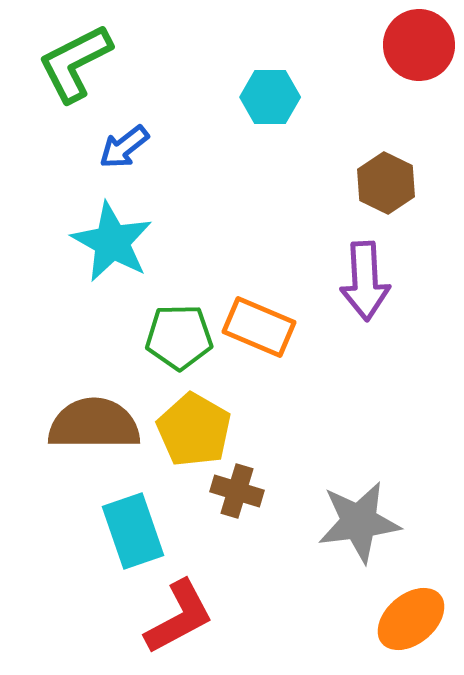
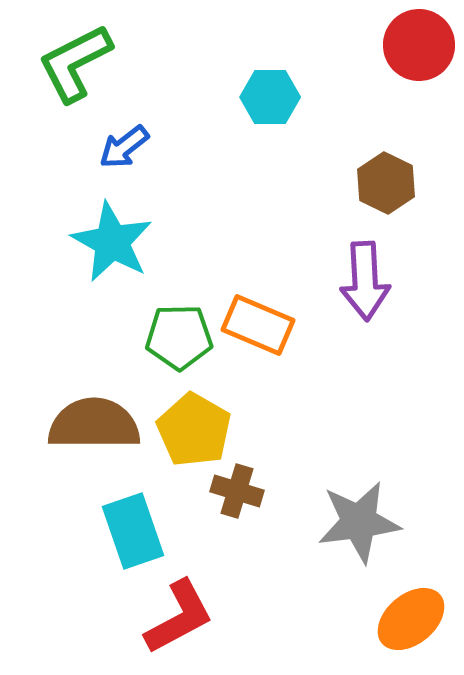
orange rectangle: moved 1 px left, 2 px up
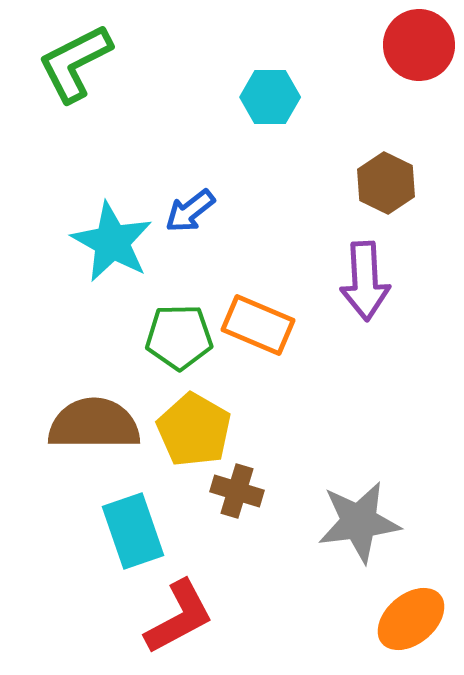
blue arrow: moved 66 px right, 64 px down
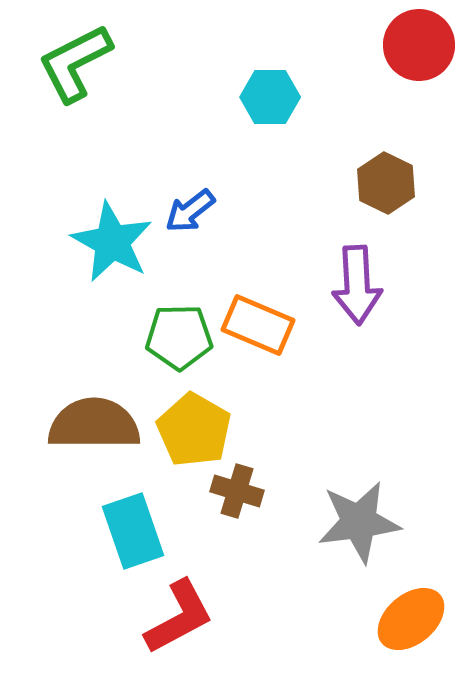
purple arrow: moved 8 px left, 4 px down
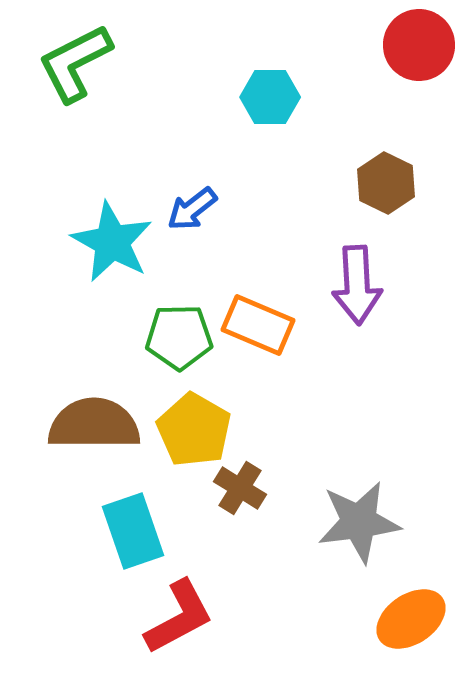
blue arrow: moved 2 px right, 2 px up
brown cross: moved 3 px right, 3 px up; rotated 15 degrees clockwise
orange ellipse: rotated 6 degrees clockwise
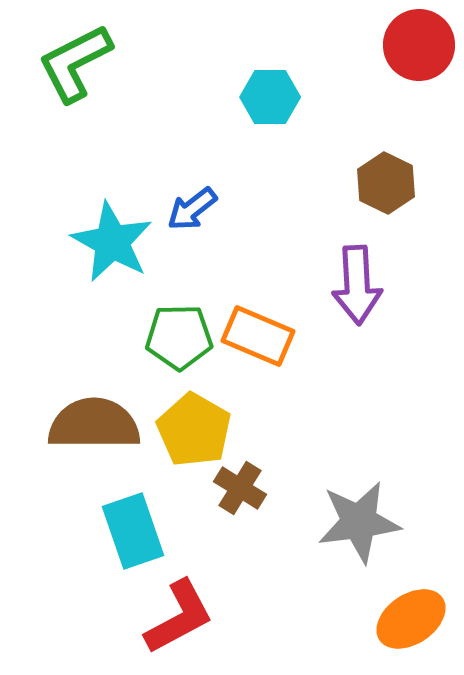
orange rectangle: moved 11 px down
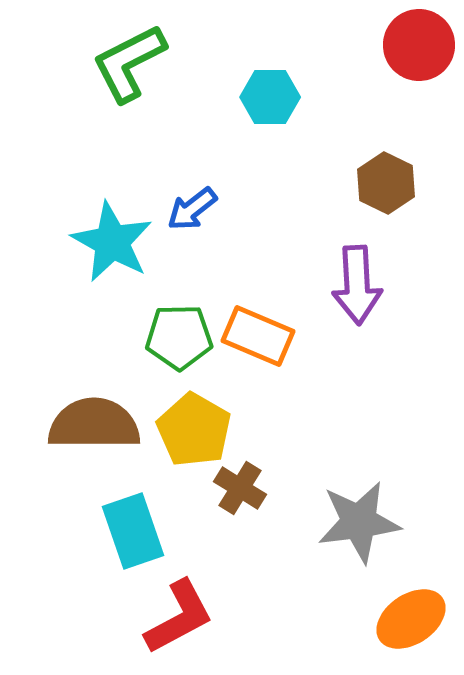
green L-shape: moved 54 px right
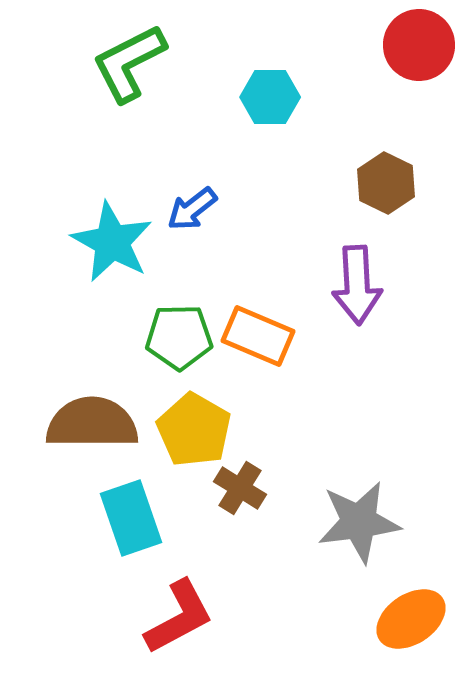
brown semicircle: moved 2 px left, 1 px up
cyan rectangle: moved 2 px left, 13 px up
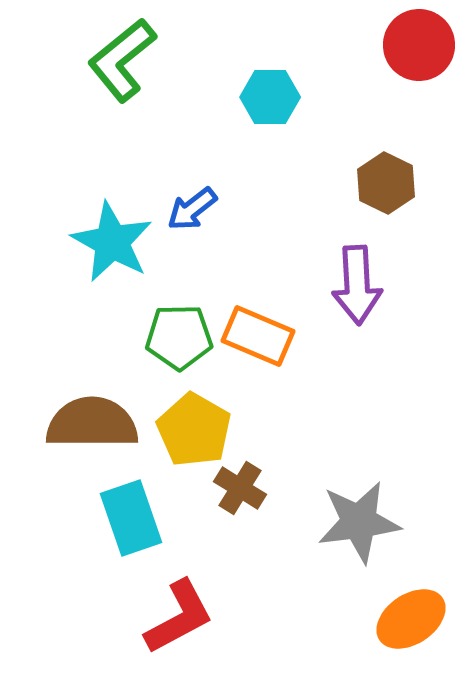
green L-shape: moved 7 px left, 3 px up; rotated 12 degrees counterclockwise
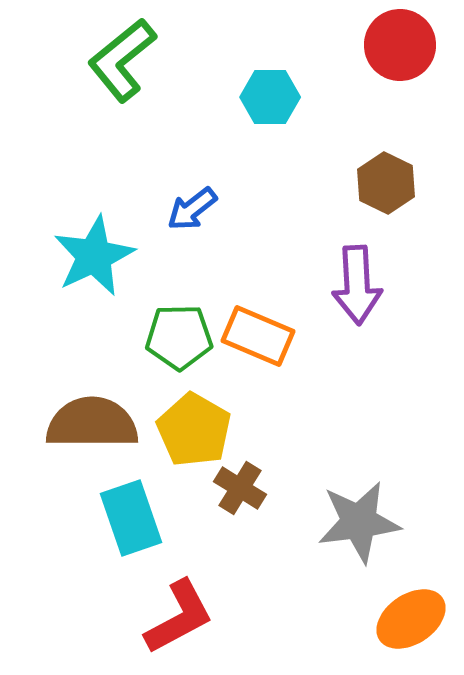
red circle: moved 19 px left
cyan star: moved 18 px left, 14 px down; rotated 18 degrees clockwise
